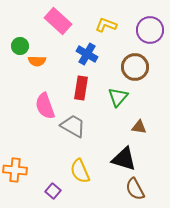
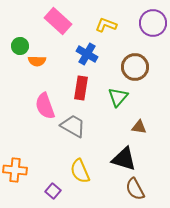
purple circle: moved 3 px right, 7 px up
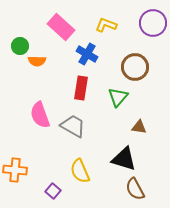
pink rectangle: moved 3 px right, 6 px down
pink semicircle: moved 5 px left, 9 px down
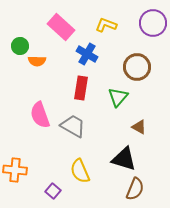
brown circle: moved 2 px right
brown triangle: rotated 21 degrees clockwise
brown semicircle: rotated 130 degrees counterclockwise
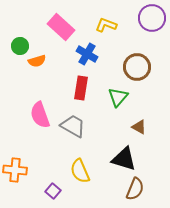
purple circle: moved 1 px left, 5 px up
orange semicircle: rotated 18 degrees counterclockwise
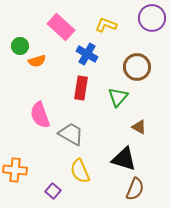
gray trapezoid: moved 2 px left, 8 px down
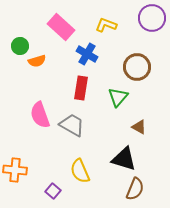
gray trapezoid: moved 1 px right, 9 px up
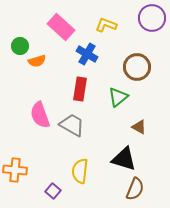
red rectangle: moved 1 px left, 1 px down
green triangle: rotated 10 degrees clockwise
yellow semicircle: rotated 30 degrees clockwise
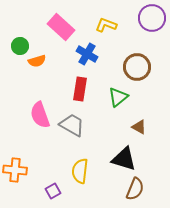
purple square: rotated 21 degrees clockwise
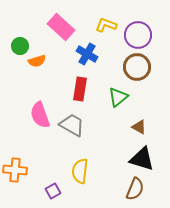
purple circle: moved 14 px left, 17 px down
black triangle: moved 18 px right
